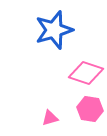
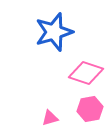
blue star: moved 2 px down
pink hexagon: rotated 20 degrees counterclockwise
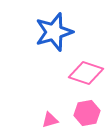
pink hexagon: moved 3 px left, 4 px down
pink triangle: moved 2 px down
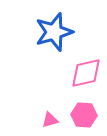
pink diamond: rotated 32 degrees counterclockwise
pink hexagon: moved 3 px left, 2 px down; rotated 15 degrees clockwise
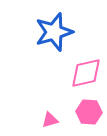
pink hexagon: moved 5 px right, 3 px up
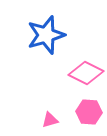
blue star: moved 8 px left, 3 px down
pink diamond: rotated 40 degrees clockwise
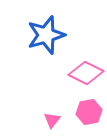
pink hexagon: rotated 15 degrees counterclockwise
pink triangle: moved 2 px right; rotated 36 degrees counterclockwise
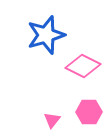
pink diamond: moved 3 px left, 7 px up
pink hexagon: rotated 10 degrees clockwise
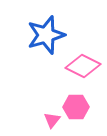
pink hexagon: moved 13 px left, 5 px up
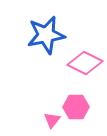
blue star: rotated 6 degrees clockwise
pink diamond: moved 2 px right, 3 px up
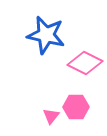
blue star: rotated 24 degrees clockwise
pink triangle: moved 1 px left, 4 px up
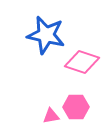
pink diamond: moved 3 px left, 1 px up; rotated 8 degrees counterclockwise
pink triangle: rotated 42 degrees clockwise
